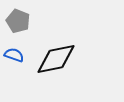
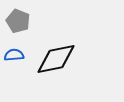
blue semicircle: rotated 24 degrees counterclockwise
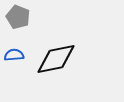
gray pentagon: moved 4 px up
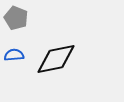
gray pentagon: moved 2 px left, 1 px down
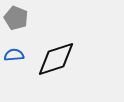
black diamond: rotated 6 degrees counterclockwise
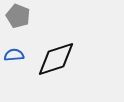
gray pentagon: moved 2 px right, 2 px up
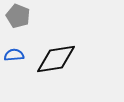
black diamond: rotated 9 degrees clockwise
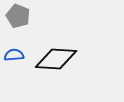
black diamond: rotated 12 degrees clockwise
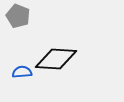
blue semicircle: moved 8 px right, 17 px down
